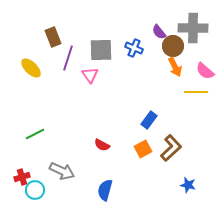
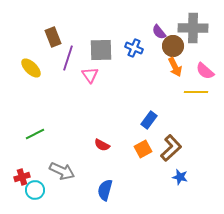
blue star: moved 8 px left, 8 px up
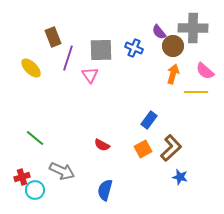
orange arrow: moved 2 px left, 7 px down; rotated 138 degrees counterclockwise
green line: moved 4 px down; rotated 66 degrees clockwise
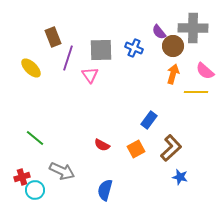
orange square: moved 7 px left
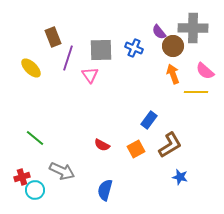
orange arrow: rotated 36 degrees counterclockwise
brown L-shape: moved 1 px left, 3 px up; rotated 12 degrees clockwise
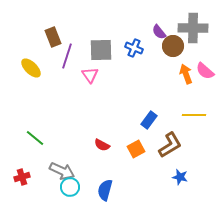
purple line: moved 1 px left, 2 px up
orange arrow: moved 13 px right
yellow line: moved 2 px left, 23 px down
cyan circle: moved 35 px right, 3 px up
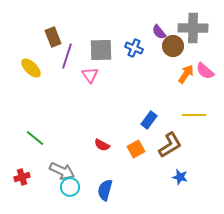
orange arrow: rotated 54 degrees clockwise
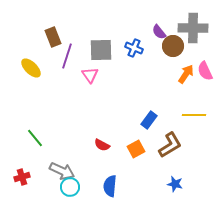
pink semicircle: rotated 24 degrees clockwise
green line: rotated 12 degrees clockwise
blue star: moved 5 px left, 7 px down
blue semicircle: moved 5 px right, 4 px up; rotated 10 degrees counterclockwise
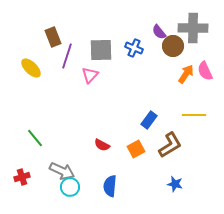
pink triangle: rotated 18 degrees clockwise
